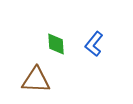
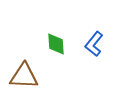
brown triangle: moved 12 px left, 4 px up
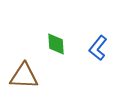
blue L-shape: moved 4 px right, 4 px down
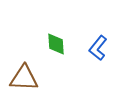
brown triangle: moved 2 px down
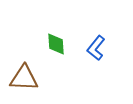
blue L-shape: moved 2 px left
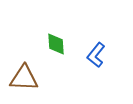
blue L-shape: moved 7 px down
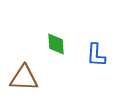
blue L-shape: rotated 35 degrees counterclockwise
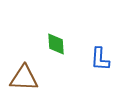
blue L-shape: moved 4 px right, 4 px down
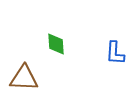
blue L-shape: moved 15 px right, 6 px up
